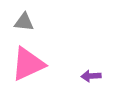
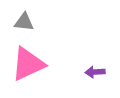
purple arrow: moved 4 px right, 4 px up
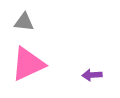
purple arrow: moved 3 px left, 3 px down
